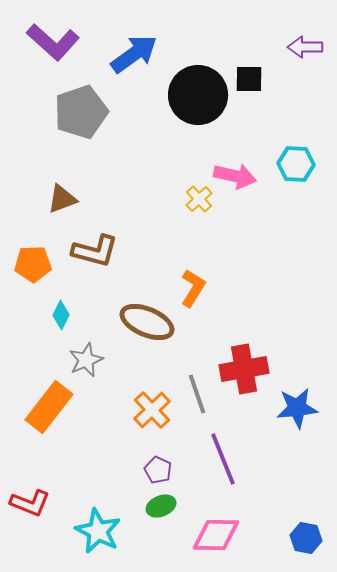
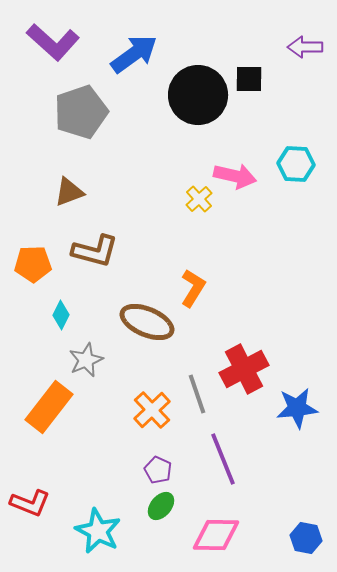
brown triangle: moved 7 px right, 7 px up
red cross: rotated 18 degrees counterclockwise
green ellipse: rotated 28 degrees counterclockwise
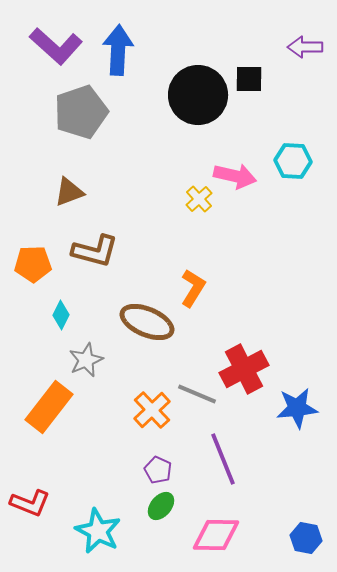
purple L-shape: moved 3 px right, 4 px down
blue arrow: moved 16 px left, 4 px up; rotated 51 degrees counterclockwise
cyan hexagon: moved 3 px left, 3 px up
gray line: rotated 48 degrees counterclockwise
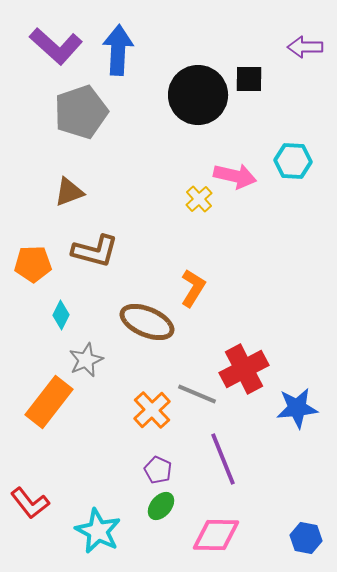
orange rectangle: moved 5 px up
red L-shape: rotated 30 degrees clockwise
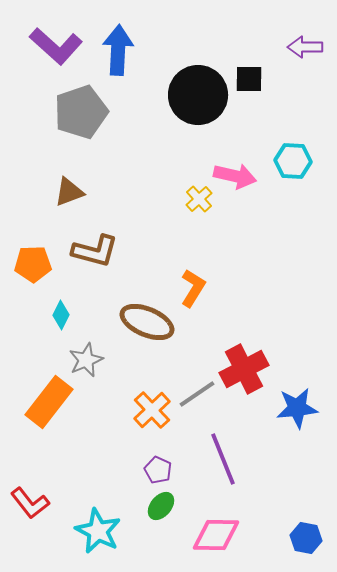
gray line: rotated 57 degrees counterclockwise
